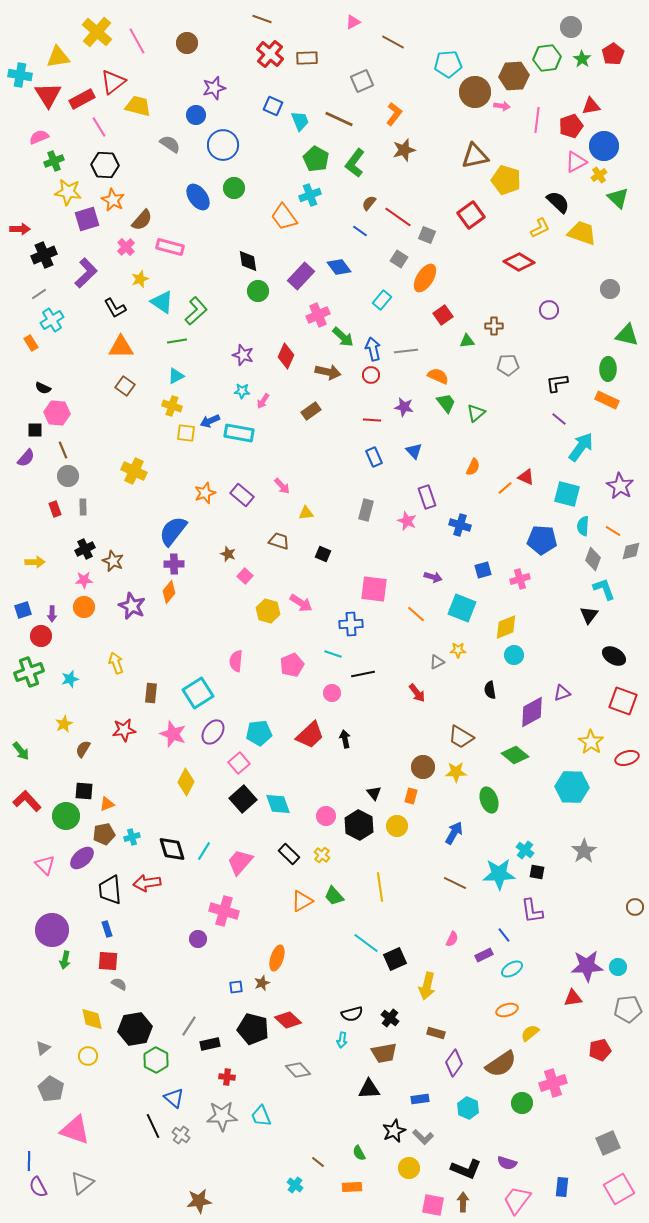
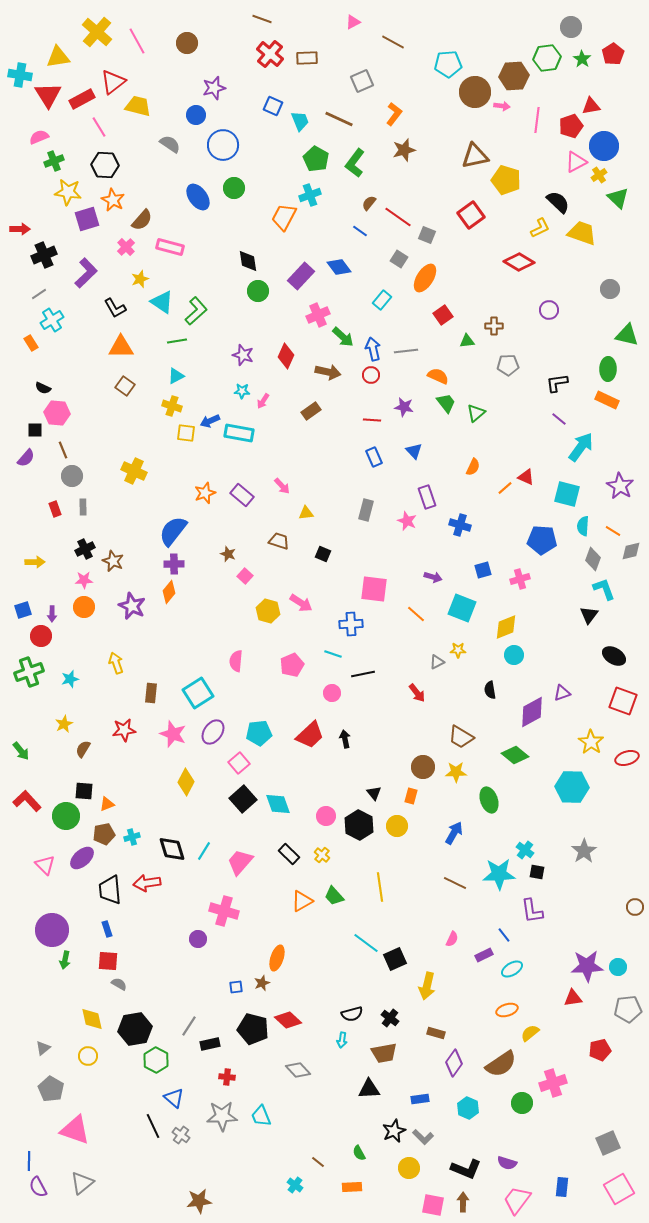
orange trapezoid at (284, 217): rotated 64 degrees clockwise
gray circle at (68, 476): moved 4 px right
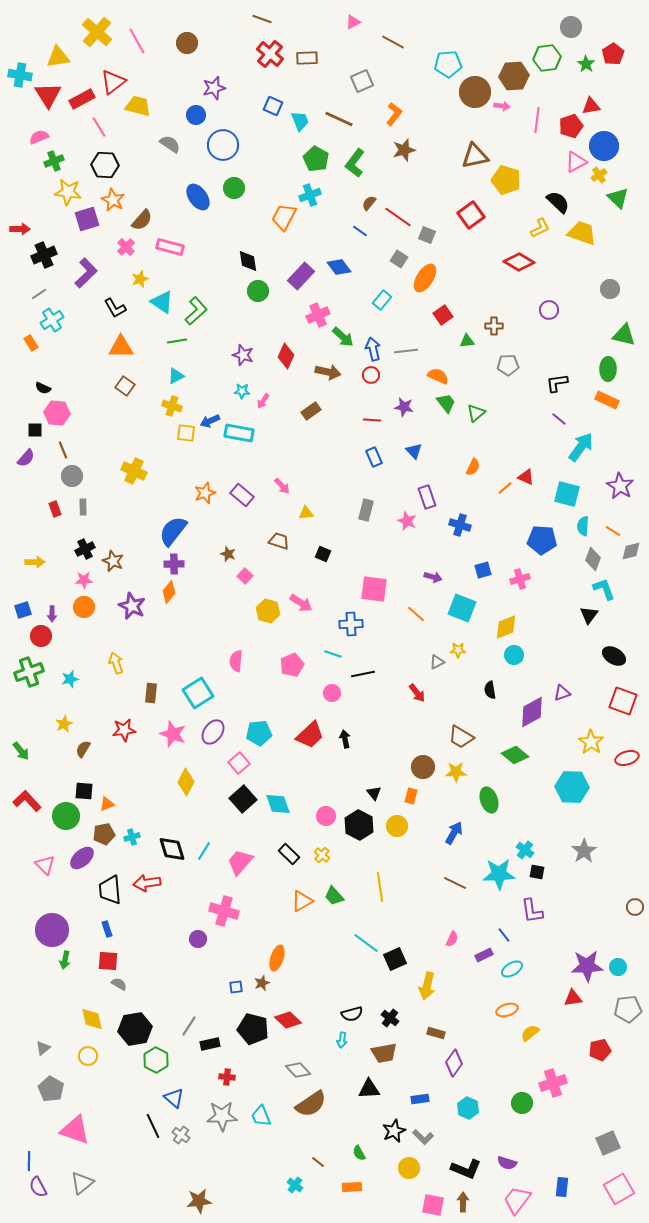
green star at (582, 59): moved 4 px right, 5 px down
green triangle at (627, 335): moved 3 px left
brown semicircle at (501, 1064): moved 190 px left, 40 px down
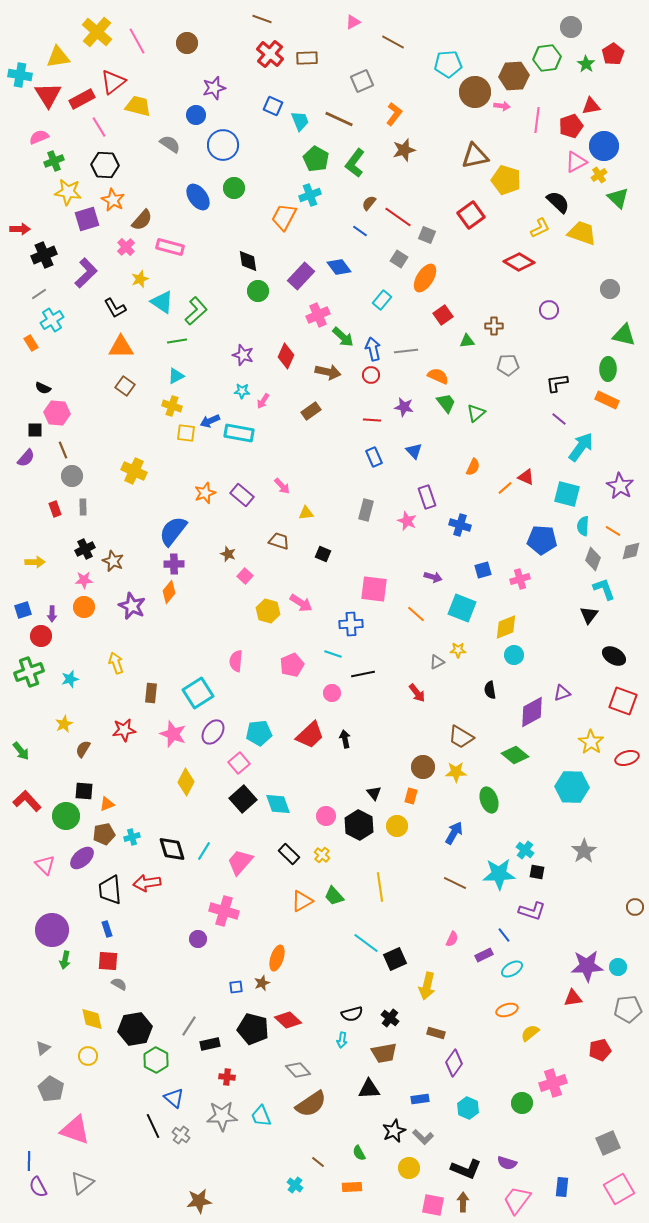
purple L-shape at (532, 911): rotated 64 degrees counterclockwise
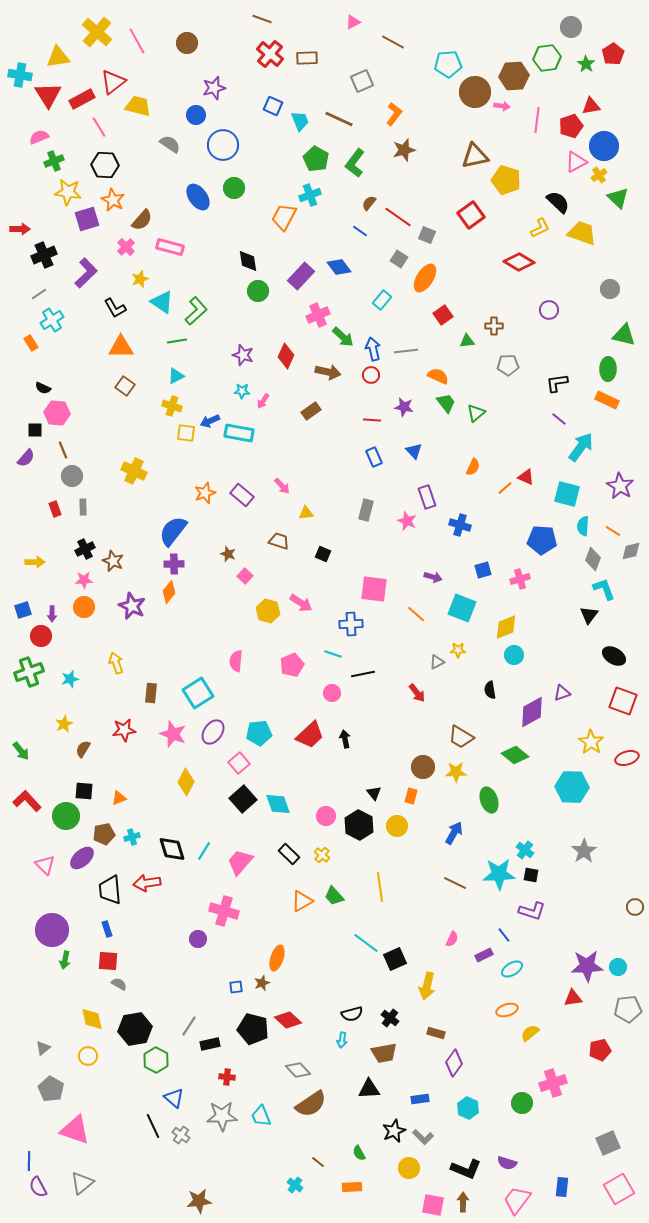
orange triangle at (107, 804): moved 12 px right, 6 px up
black square at (537, 872): moved 6 px left, 3 px down
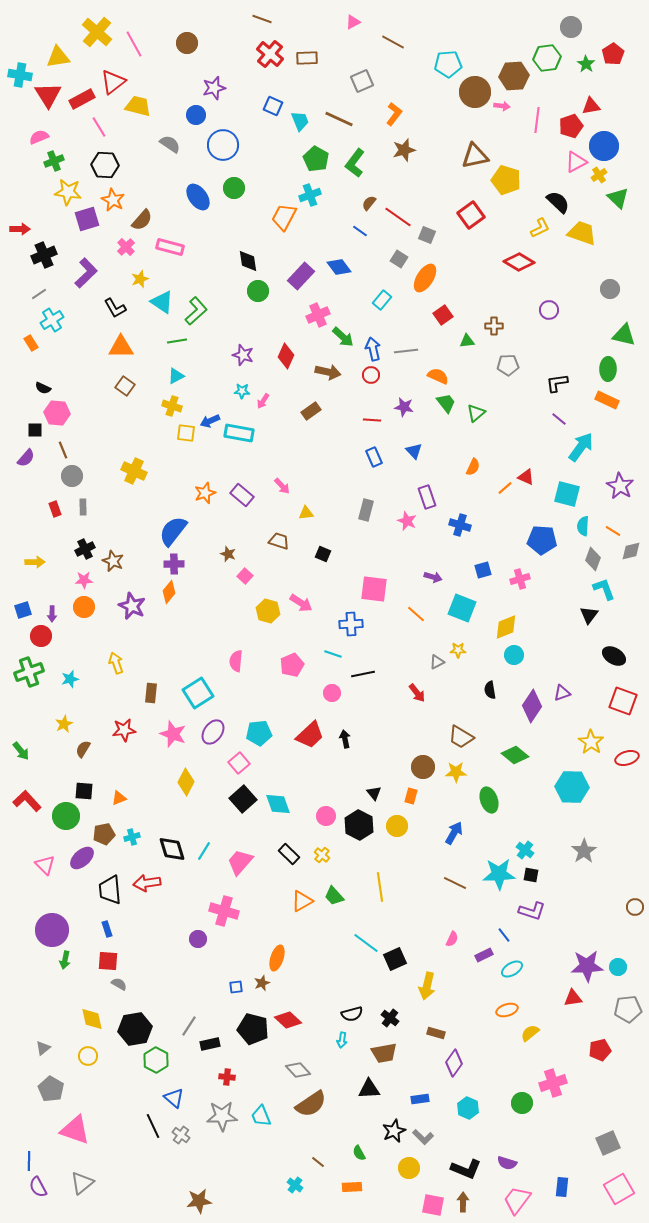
pink line at (137, 41): moved 3 px left, 3 px down
purple diamond at (532, 712): moved 6 px up; rotated 28 degrees counterclockwise
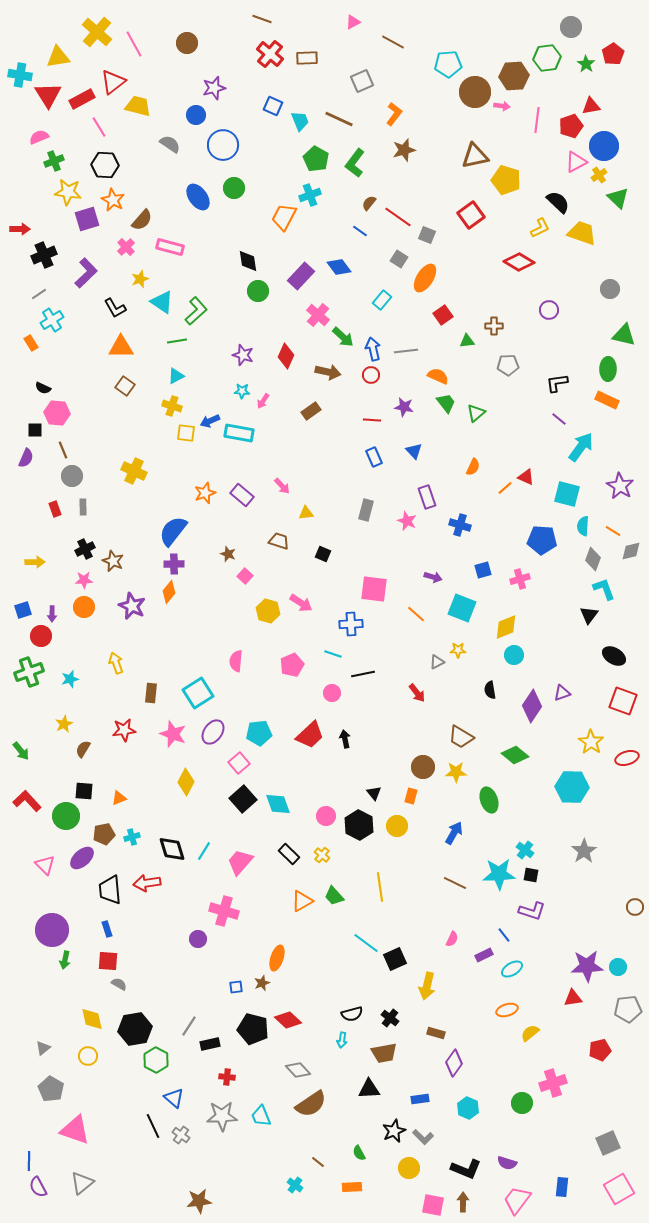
pink cross at (318, 315): rotated 25 degrees counterclockwise
purple semicircle at (26, 458): rotated 18 degrees counterclockwise
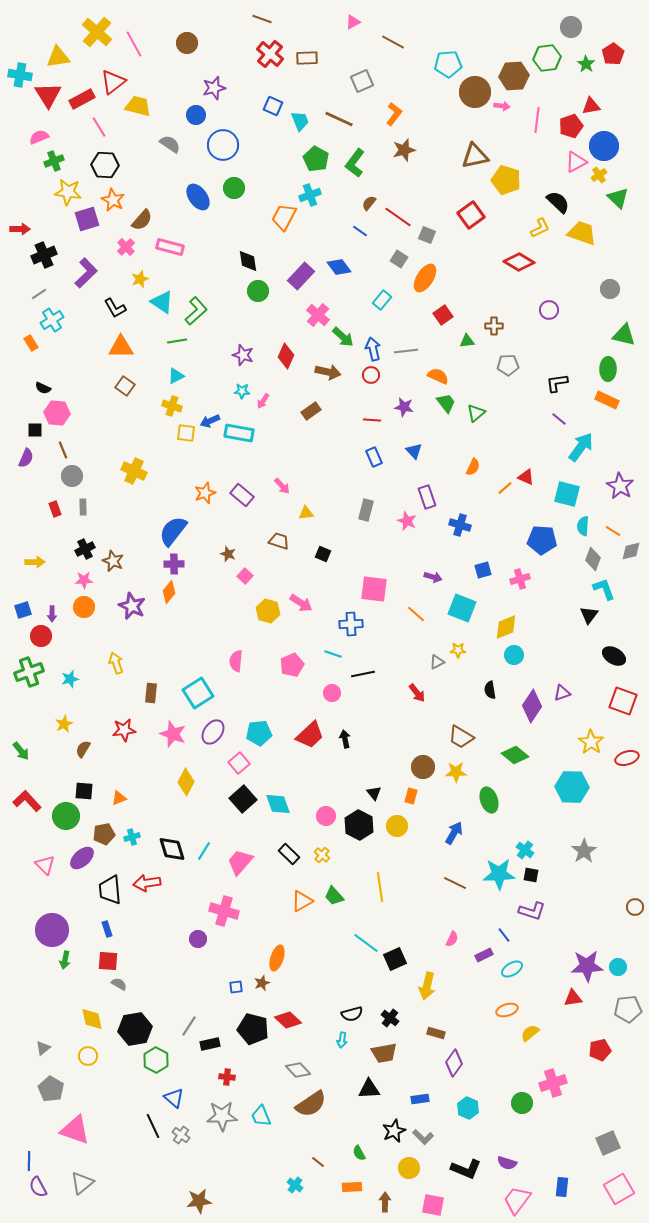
brown arrow at (463, 1202): moved 78 px left
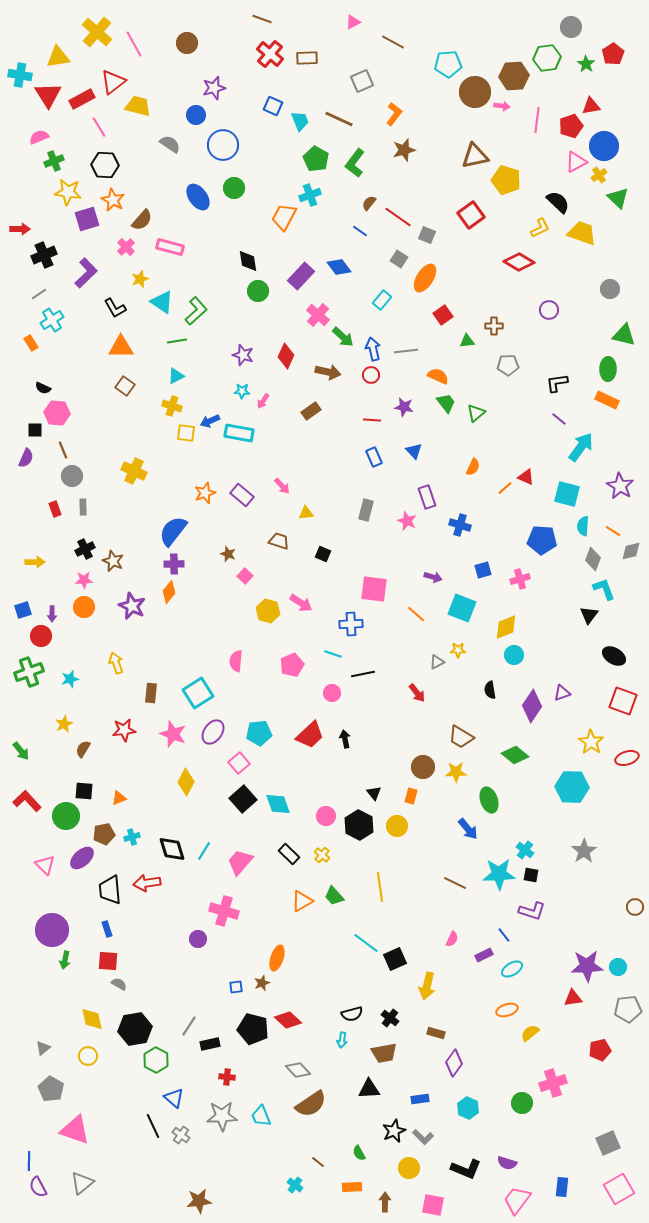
blue arrow at (454, 833): moved 14 px right, 4 px up; rotated 110 degrees clockwise
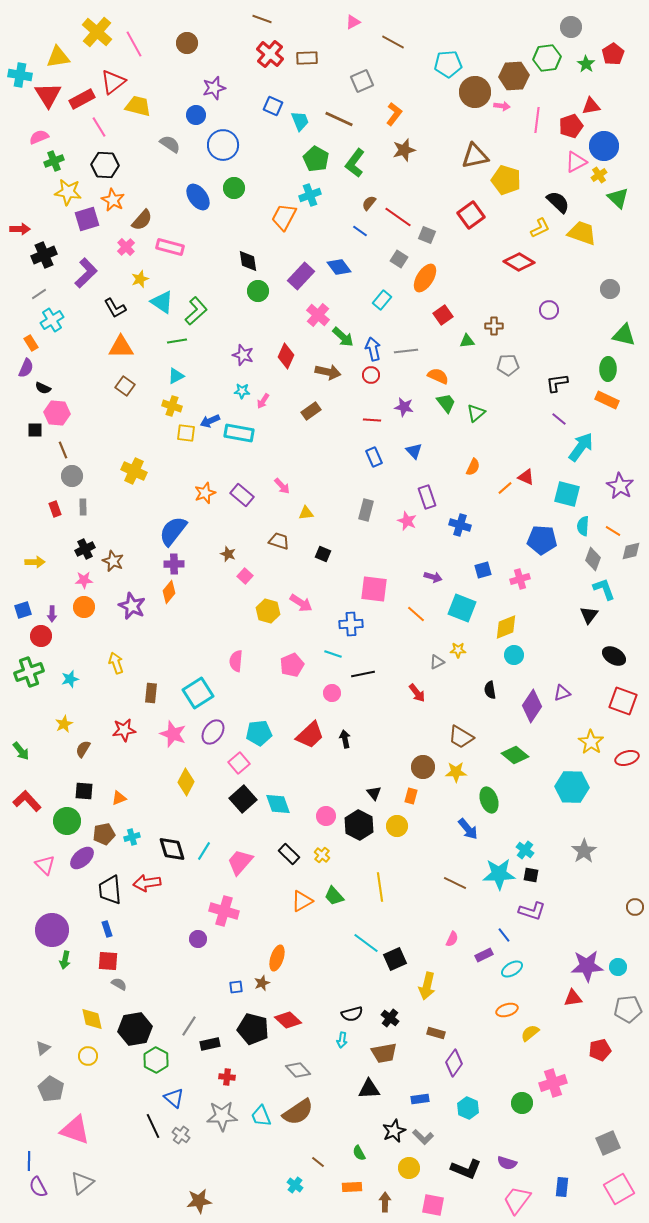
purple semicircle at (26, 458): moved 90 px up
green circle at (66, 816): moved 1 px right, 5 px down
brown semicircle at (311, 1104): moved 13 px left, 8 px down
